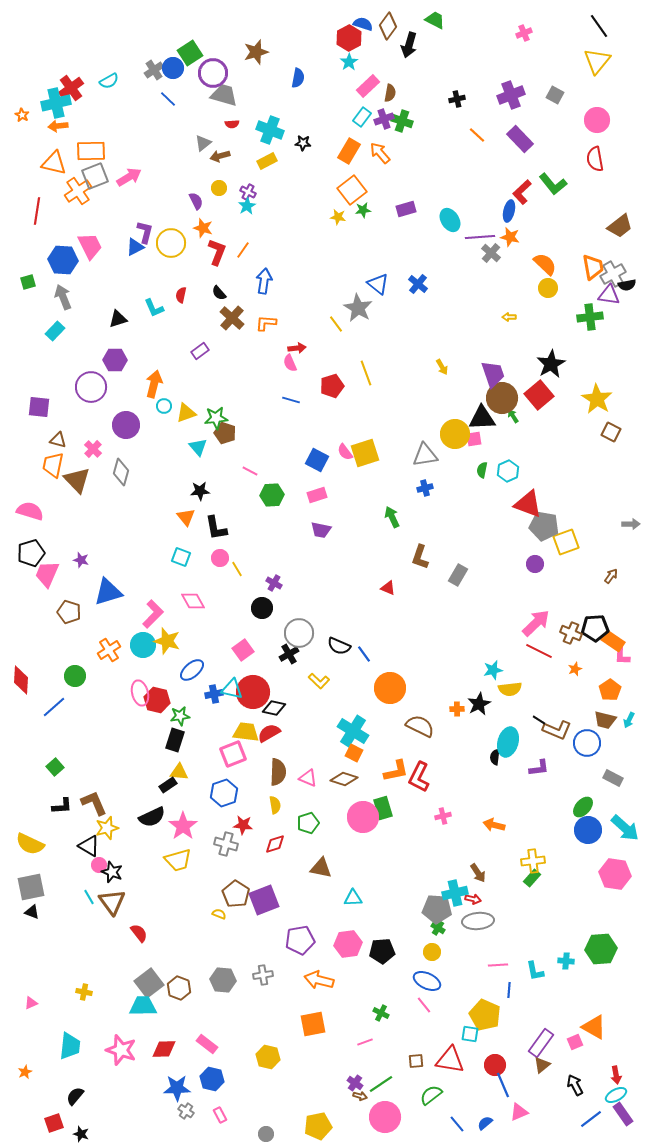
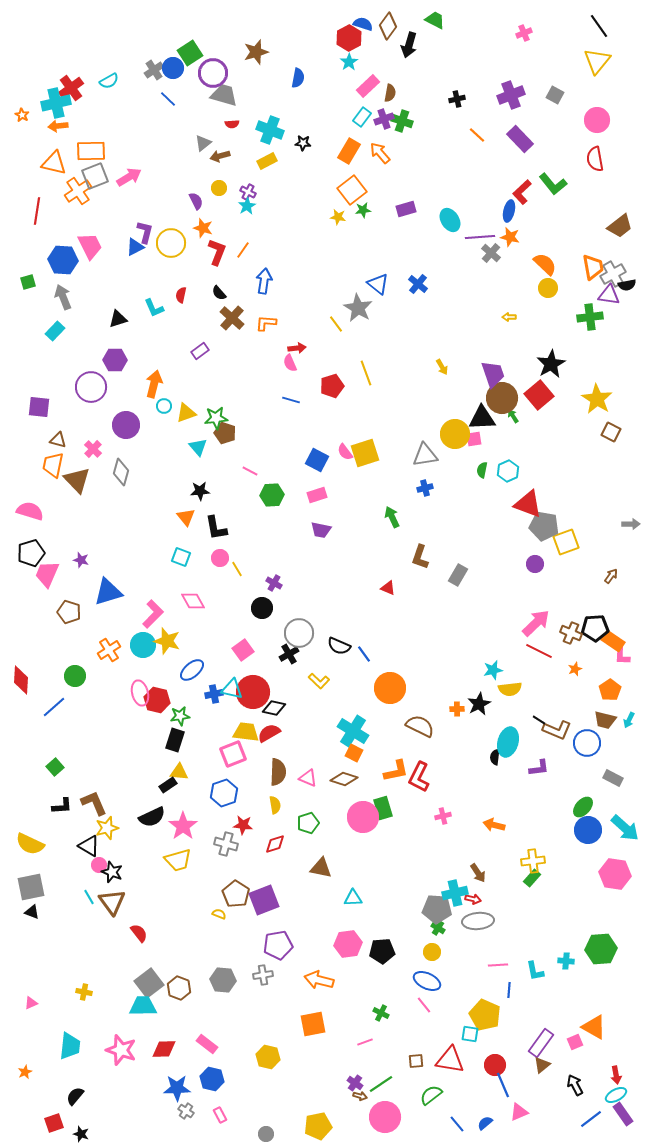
purple pentagon at (300, 940): moved 22 px left, 5 px down
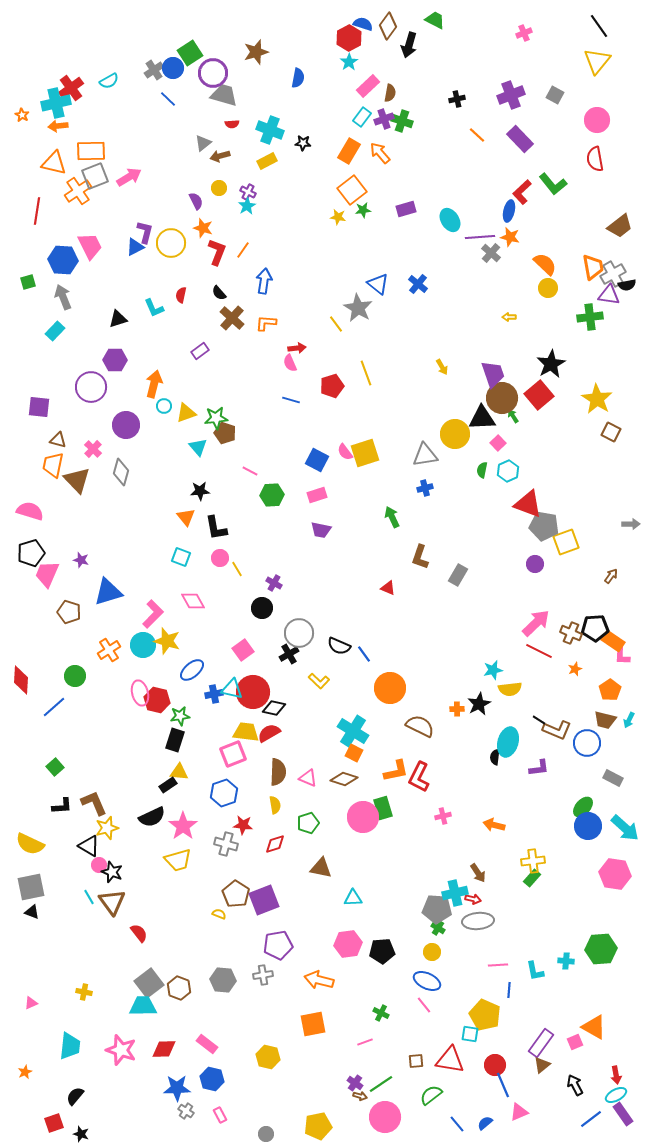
pink square at (474, 439): moved 24 px right, 4 px down; rotated 35 degrees counterclockwise
blue circle at (588, 830): moved 4 px up
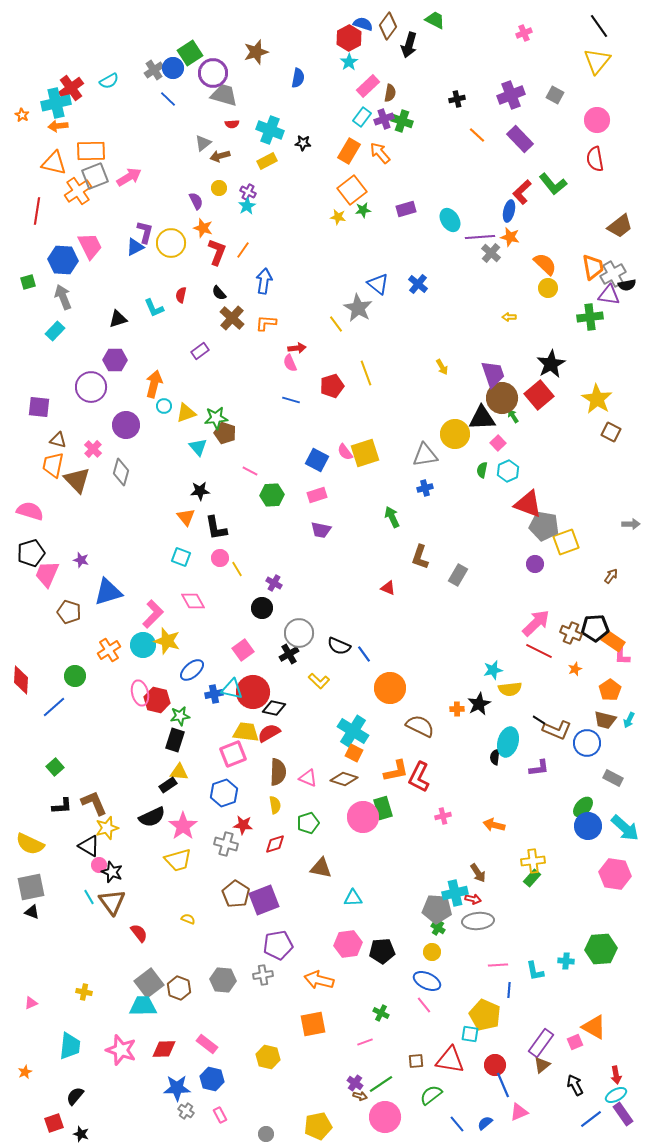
yellow semicircle at (219, 914): moved 31 px left, 5 px down
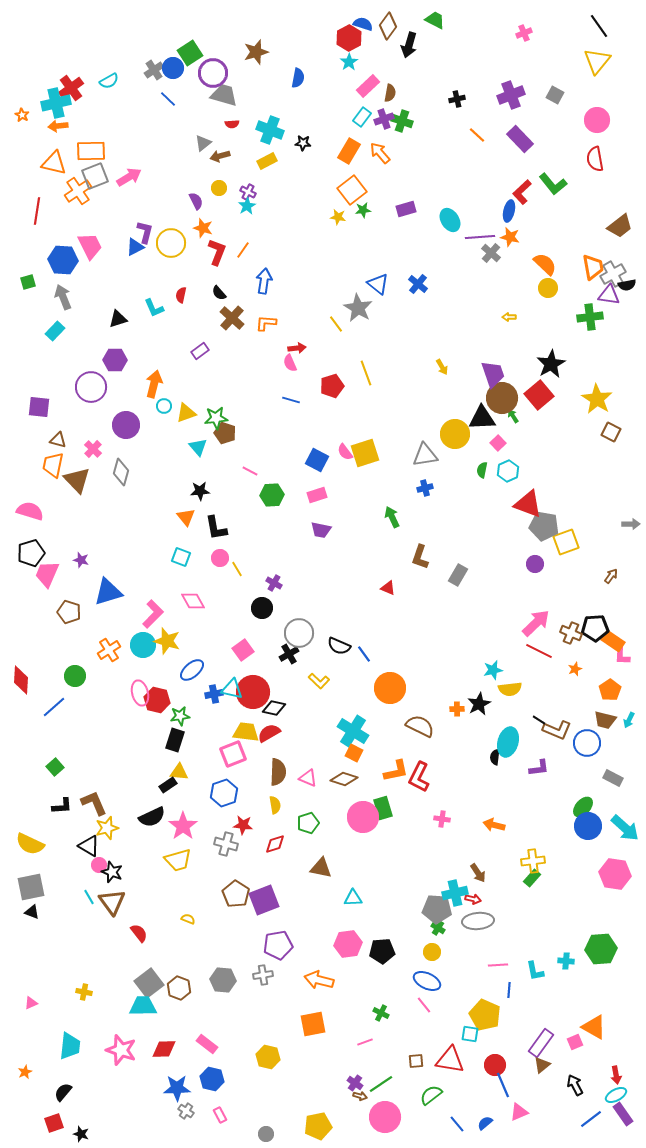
pink cross at (443, 816): moved 1 px left, 3 px down; rotated 21 degrees clockwise
black semicircle at (75, 1096): moved 12 px left, 4 px up
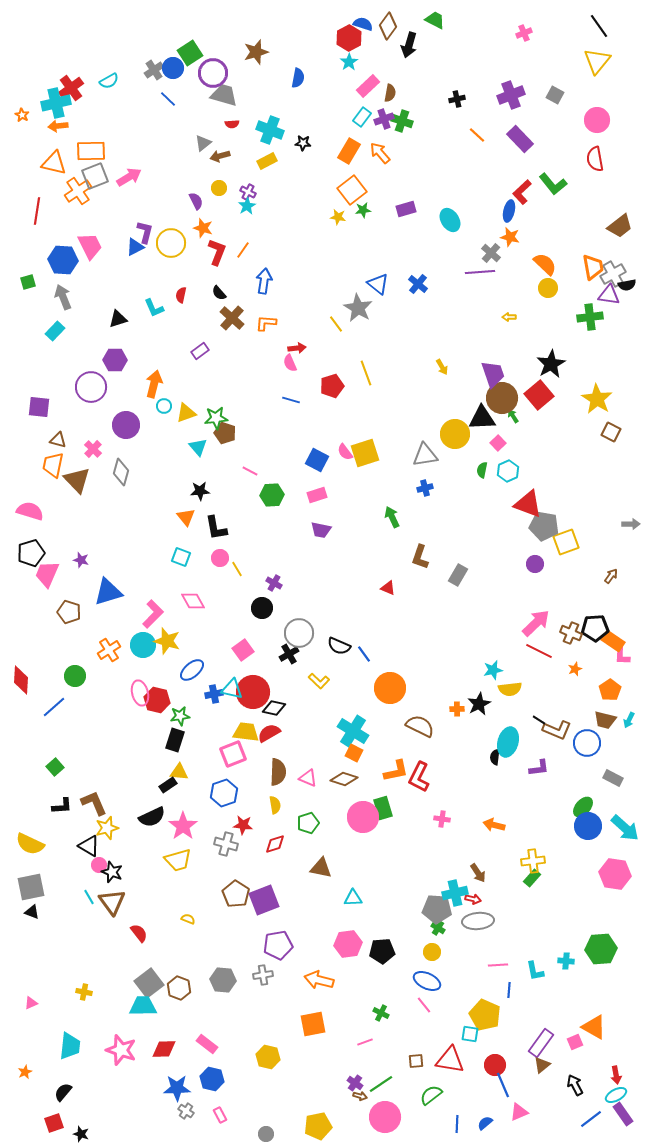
purple line at (480, 237): moved 35 px down
blue line at (457, 1124): rotated 42 degrees clockwise
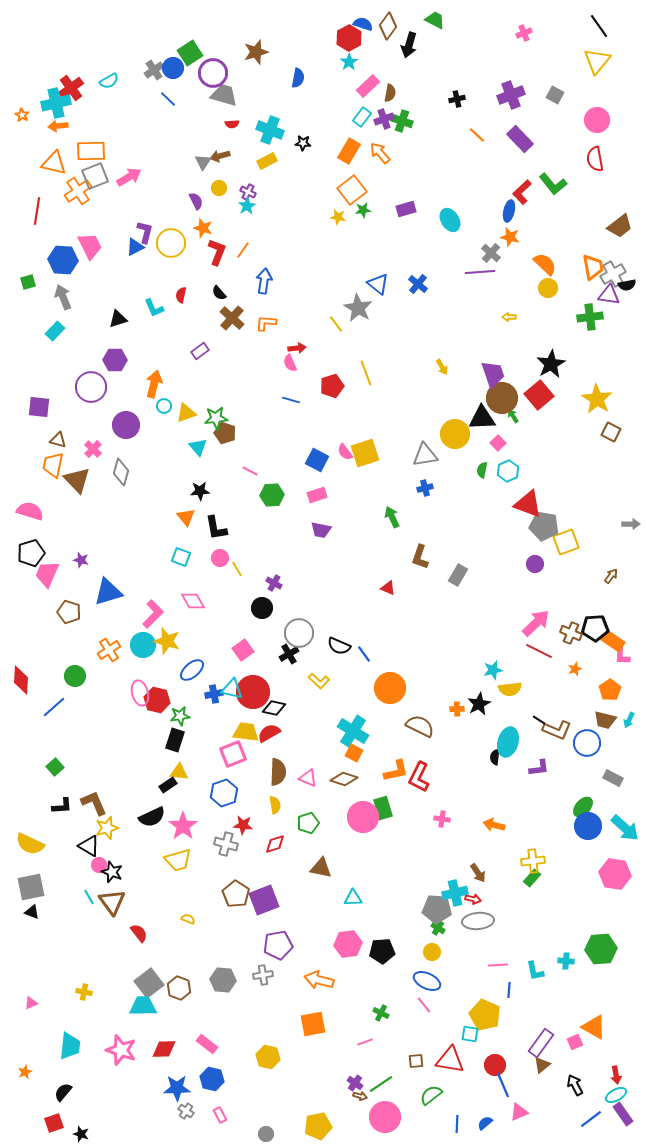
gray triangle at (203, 143): moved 19 px down; rotated 18 degrees counterclockwise
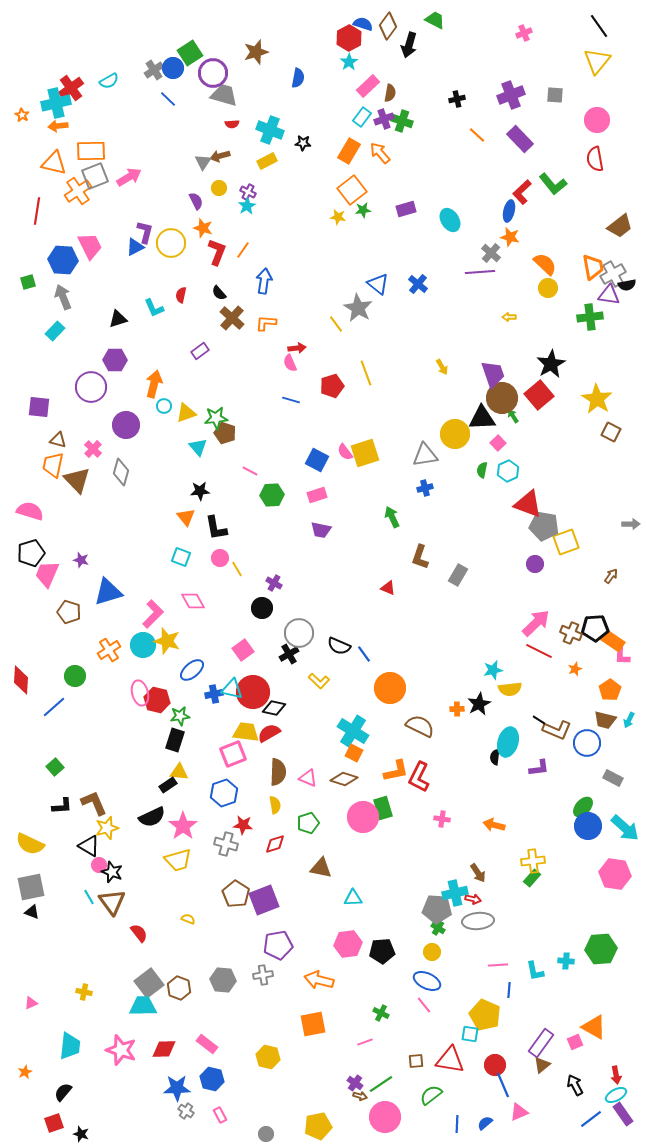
gray square at (555, 95): rotated 24 degrees counterclockwise
